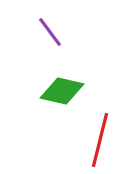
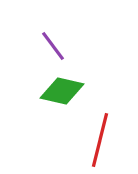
purple line: moved 3 px right, 14 px down
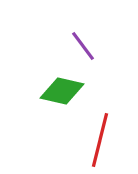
purple line: moved 30 px right
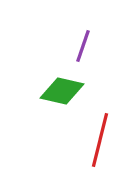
purple line: rotated 56 degrees clockwise
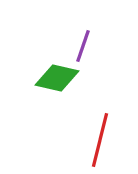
green diamond: moved 5 px left, 13 px up
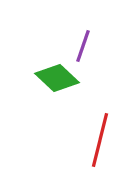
green diamond: rotated 30 degrees clockwise
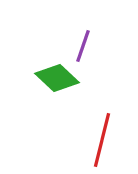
red line: moved 2 px right
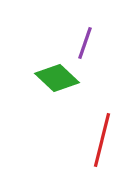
purple line: moved 2 px right, 3 px up
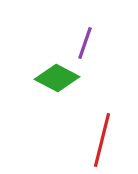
green diamond: rotated 15 degrees counterclockwise
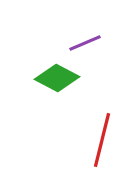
purple line: rotated 48 degrees clockwise
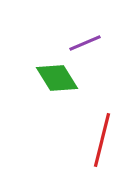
green diamond: rotated 30 degrees clockwise
